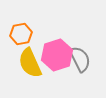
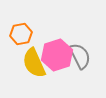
gray semicircle: moved 3 px up
yellow semicircle: moved 4 px right
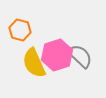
orange hexagon: moved 1 px left, 4 px up; rotated 25 degrees clockwise
gray semicircle: rotated 20 degrees counterclockwise
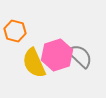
orange hexagon: moved 5 px left, 1 px down
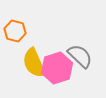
pink hexagon: moved 13 px down
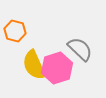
gray semicircle: moved 7 px up
yellow semicircle: moved 2 px down
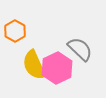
orange hexagon: rotated 15 degrees clockwise
pink hexagon: rotated 8 degrees counterclockwise
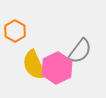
gray semicircle: moved 2 px down; rotated 84 degrees clockwise
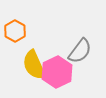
pink hexagon: moved 4 px down
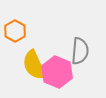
gray semicircle: rotated 32 degrees counterclockwise
pink hexagon: rotated 12 degrees counterclockwise
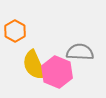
gray semicircle: moved 1 px down; rotated 92 degrees counterclockwise
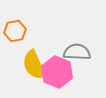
orange hexagon: rotated 20 degrees clockwise
gray semicircle: moved 3 px left
